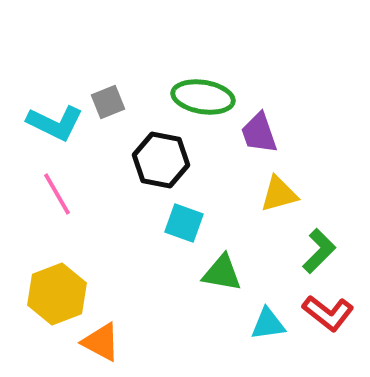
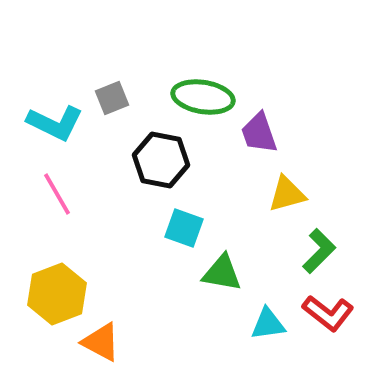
gray square: moved 4 px right, 4 px up
yellow triangle: moved 8 px right
cyan square: moved 5 px down
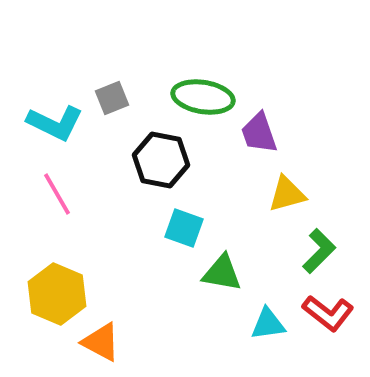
yellow hexagon: rotated 16 degrees counterclockwise
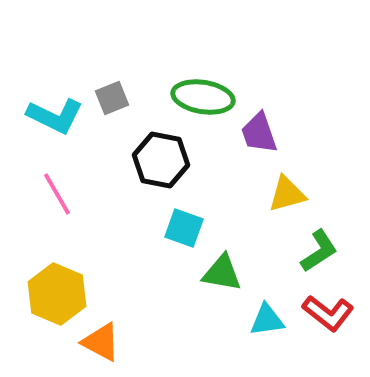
cyan L-shape: moved 7 px up
green L-shape: rotated 12 degrees clockwise
cyan triangle: moved 1 px left, 4 px up
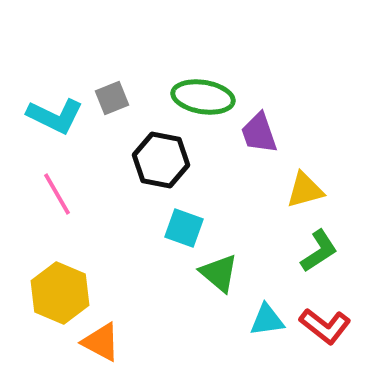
yellow triangle: moved 18 px right, 4 px up
green triangle: moved 3 px left; rotated 30 degrees clockwise
yellow hexagon: moved 3 px right, 1 px up
red L-shape: moved 3 px left, 13 px down
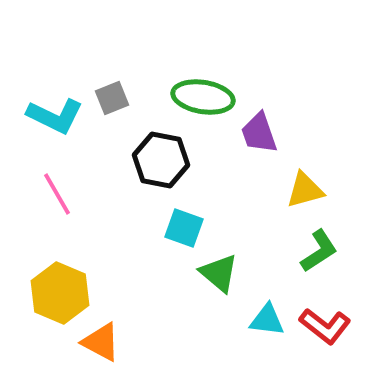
cyan triangle: rotated 15 degrees clockwise
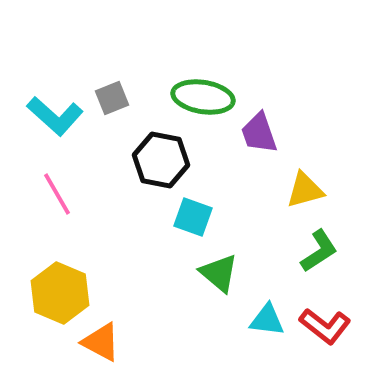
cyan L-shape: rotated 16 degrees clockwise
cyan square: moved 9 px right, 11 px up
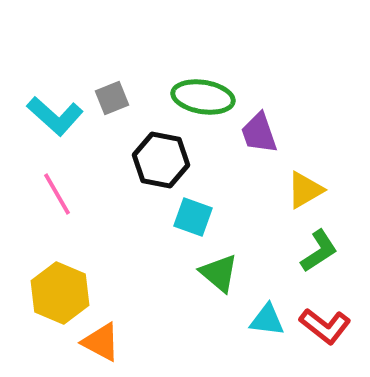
yellow triangle: rotated 15 degrees counterclockwise
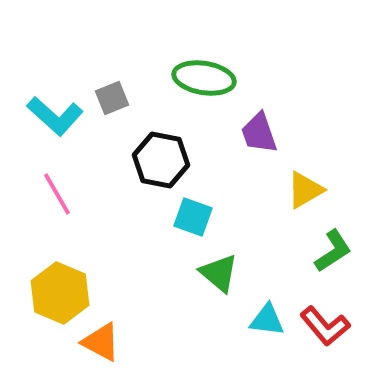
green ellipse: moved 1 px right, 19 px up
green L-shape: moved 14 px right
red L-shape: rotated 12 degrees clockwise
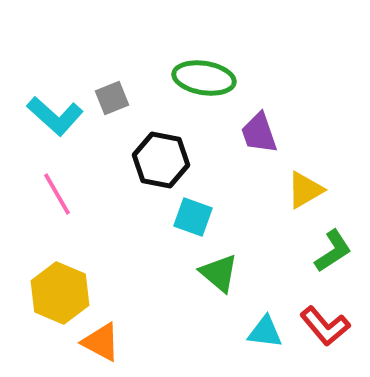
cyan triangle: moved 2 px left, 12 px down
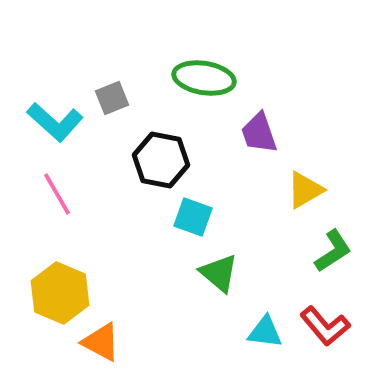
cyan L-shape: moved 6 px down
